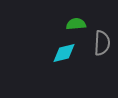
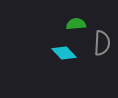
cyan diamond: rotated 60 degrees clockwise
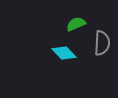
green semicircle: rotated 18 degrees counterclockwise
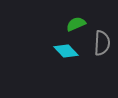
cyan diamond: moved 2 px right, 2 px up
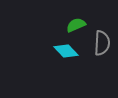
green semicircle: moved 1 px down
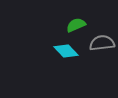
gray semicircle: rotated 100 degrees counterclockwise
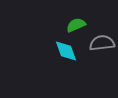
cyan diamond: rotated 25 degrees clockwise
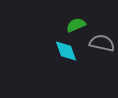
gray semicircle: rotated 20 degrees clockwise
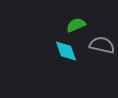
gray semicircle: moved 2 px down
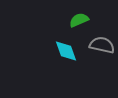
green semicircle: moved 3 px right, 5 px up
